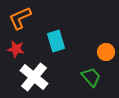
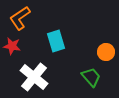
orange L-shape: rotated 10 degrees counterclockwise
red star: moved 4 px left, 3 px up
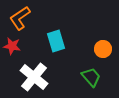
orange circle: moved 3 px left, 3 px up
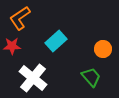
cyan rectangle: rotated 65 degrees clockwise
red star: rotated 12 degrees counterclockwise
white cross: moved 1 px left, 1 px down
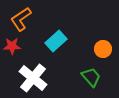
orange L-shape: moved 1 px right, 1 px down
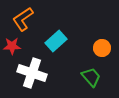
orange L-shape: moved 2 px right
orange circle: moved 1 px left, 1 px up
white cross: moved 1 px left, 5 px up; rotated 20 degrees counterclockwise
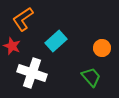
red star: rotated 24 degrees clockwise
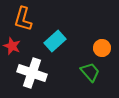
orange L-shape: rotated 40 degrees counterclockwise
cyan rectangle: moved 1 px left
green trapezoid: moved 1 px left, 5 px up
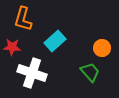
red star: moved 1 px down; rotated 18 degrees counterclockwise
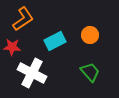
orange L-shape: rotated 140 degrees counterclockwise
cyan rectangle: rotated 15 degrees clockwise
orange circle: moved 12 px left, 13 px up
white cross: rotated 8 degrees clockwise
